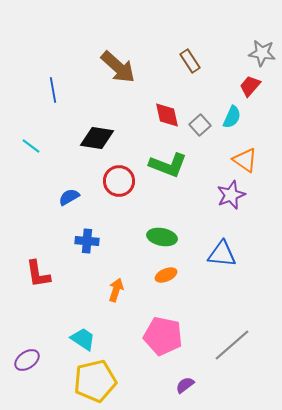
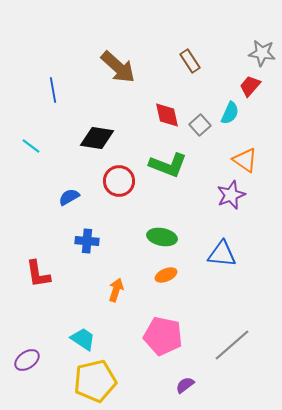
cyan semicircle: moved 2 px left, 4 px up
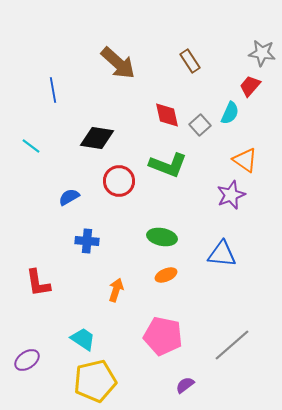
brown arrow: moved 4 px up
red L-shape: moved 9 px down
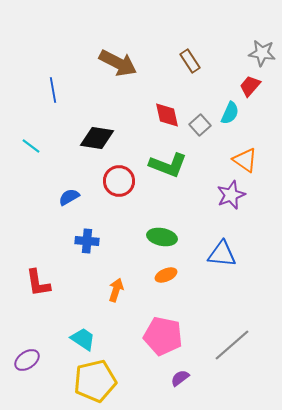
brown arrow: rotated 15 degrees counterclockwise
purple semicircle: moved 5 px left, 7 px up
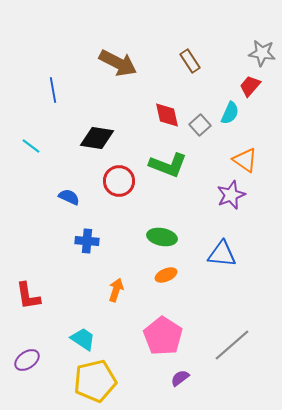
blue semicircle: rotated 55 degrees clockwise
red L-shape: moved 10 px left, 13 px down
pink pentagon: rotated 21 degrees clockwise
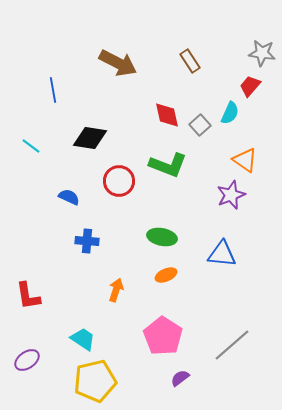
black diamond: moved 7 px left
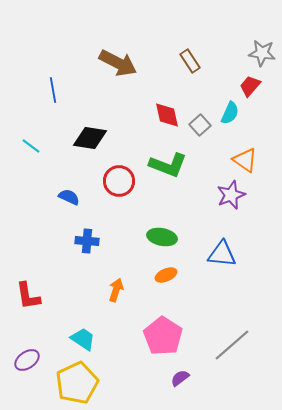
yellow pentagon: moved 18 px left, 2 px down; rotated 12 degrees counterclockwise
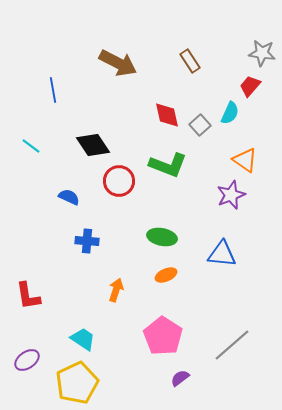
black diamond: moved 3 px right, 7 px down; rotated 48 degrees clockwise
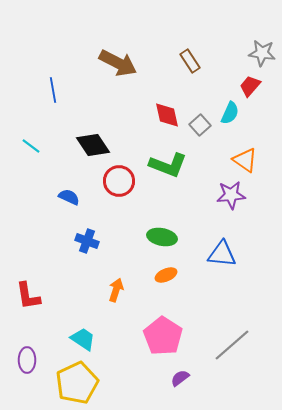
purple star: rotated 16 degrees clockwise
blue cross: rotated 15 degrees clockwise
purple ellipse: rotated 55 degrees counterclockwise
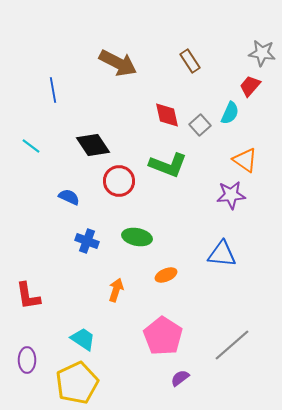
green ellipse: moved 25 px left
